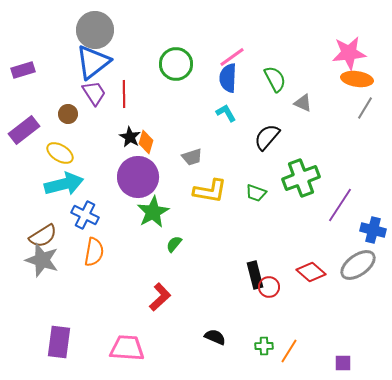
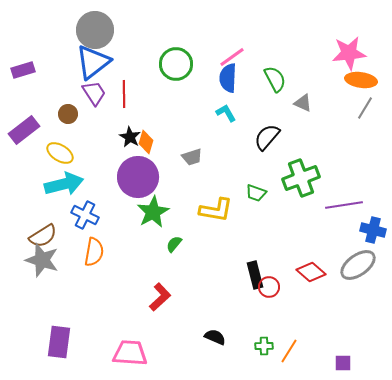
orange ellipse at (357, 79): moved 4 px right, 1 px down
yellow L-shape at (210, 191): moved 6 px right, 19 px down
purple line at (340, 205): moved 4 px right; rotated 48 degrees clockwise
pink trapezoid at (127, 348): moved 3 px right, 5 px down
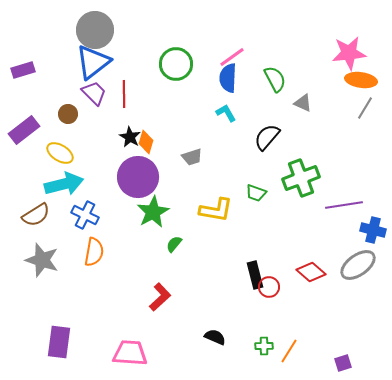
purple trapezoid at (94, 93): rotated 12 degrees counterclockwise
brown semicircle at (43, 236): moved 7 px left, 21 px up
purple square at (343, 363): rotated 18 degrees counterclockwise
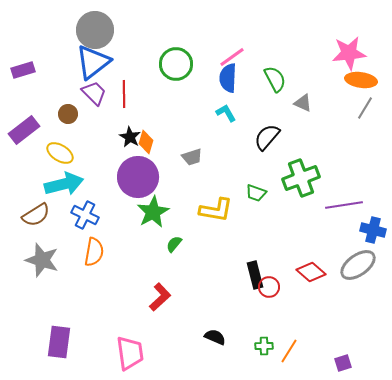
pink trapezoid at (130, 353): rotated 78 degrees clockwise
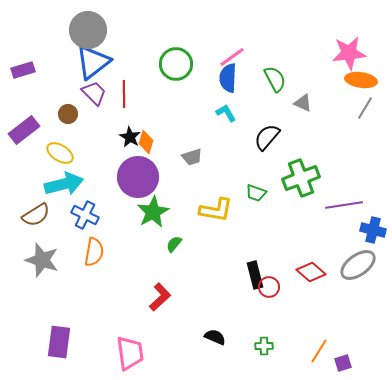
gray circle at (95, 30): moved 7 px left
orange line at (289, 351): moved 30 px right
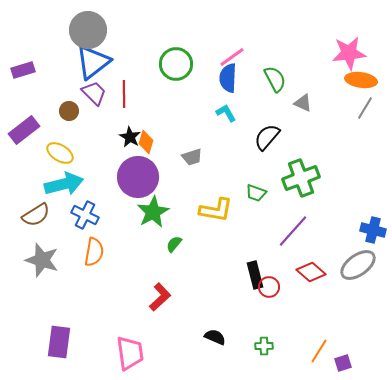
brown circle at (68, 114): moved 1 px right, 3 px up
purple line at (344, 205): moved 51 px left, 26 px down; rotated 39 degrees counterclockwise
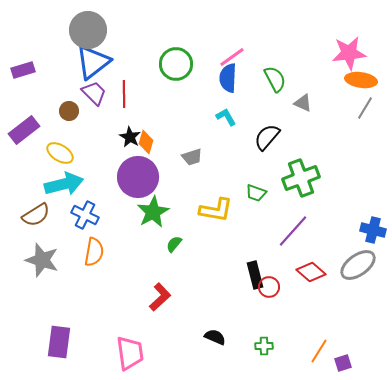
cyan L-shape at (226, 113): moved 4 px down
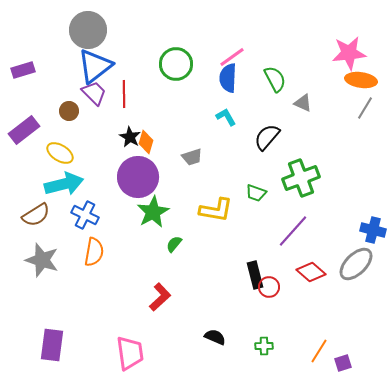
blue triangle at (93, 62): moved 2 px right, 4 px down
gray ellipse at (358, 265): moved 2 px left, 1 px up; rotated 9 degrees counterclockwise
purple rectangle at (59, 342): moved 7 px left, 3 px down
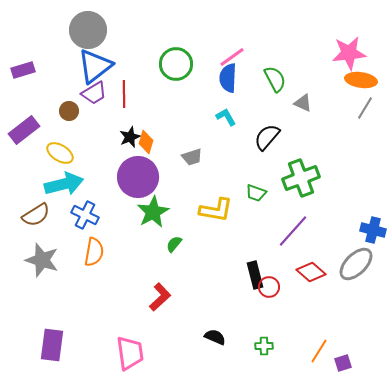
purple trapezoid at (94, 93): rotated 104 degrees clockwise
black star at (130, 137): rotated 20 degrees clockwise
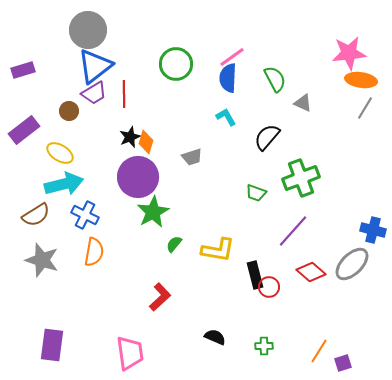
yellow L-shape at (216, 210): moved 2 px right, 40 px down
gray ellipse at (356, 264): moved 4 px left
